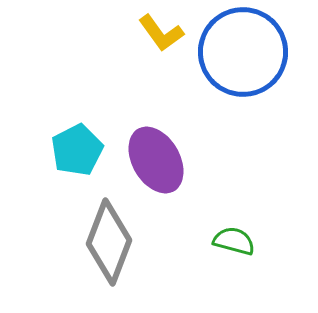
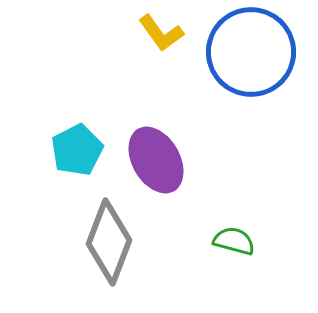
blue circle: moved 8 px right
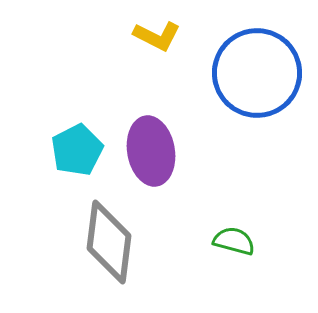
yellow L-shape: moved 4 px left, 3 px down; rotated 27 degrees counterclockwise
blue circle: moved 6 px right, 21 px down
purple ellipse: moved 5 px left, 9 px up; rotated 20 degrees clockwise
gray diamond: rotated 14 degrees counterclockwise
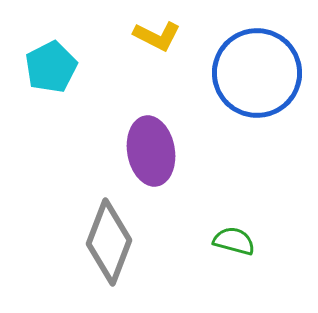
cyan pentagon: moved 26 px left, 83 px up
gray diamond: rotated 14 degrees clockwise
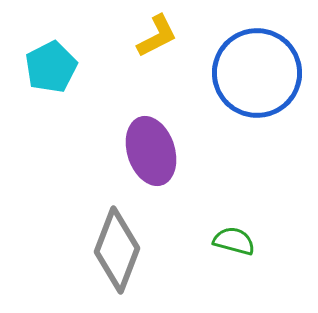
yellow L-shape: rotated 54 degrees counterclockwise
purple ellipse: rotated 8 degrees counterclockwise
gray diamond: moved 8 px right, 8 px down
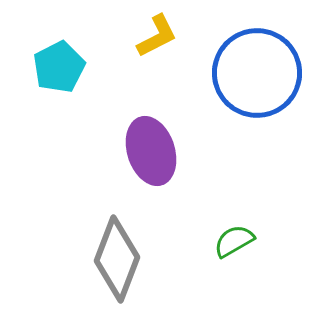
cyan pentagon: moved 8 px right
green semicircle: rotated 45 degrees counterclockwise
gray diamond: moved 9 px down
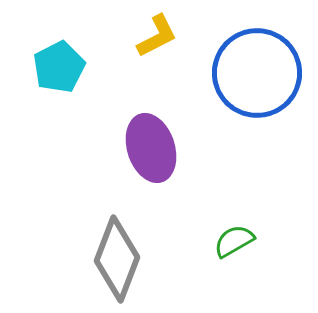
purple ellipse: moved 3 px up
